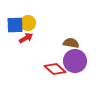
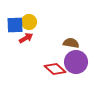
yellow circle: moved 1 px right, 1 px up
purple circle: moved 1 px right, 1 px down
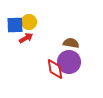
purple circle: moved 7 px left
red diamond: rotated 40 degrees clockwise
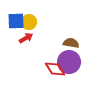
blue square: moved 1 px right, 4 px up
red diamond: rotated 25 degrees counterclockwise
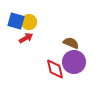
blue square: rotated 18 degrees clockwise
brown semicircle: rotated 14 degrees clockwise
purple circle: moved 5 px right
red diamond: rotated 20 degrees clockwise
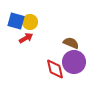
yellow circle: moved 1 px right
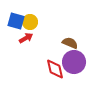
brown semicircle: moved 1 px left
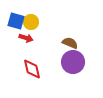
yellow circle: moved 1 px right
red arrow: rotated 48 degrees clockwise
purple circle: moved 1 px left
red diamond: moved 23 px left
